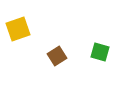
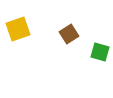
brown square: moved 12 px right, 22 px up
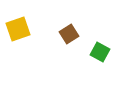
green square: rotated 12 degrees clockwise
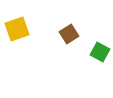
yellow square: moved 1 px left
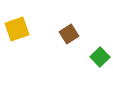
green square: moved 5 px down; rotated 18 degrees clockwise
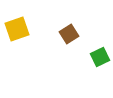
green square: rotated 18 degrees clockwise
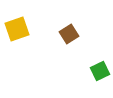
green square: moved 14 px down
